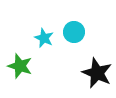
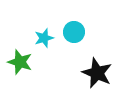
cyan star: rotated 30 degrees clockwise
green star: moved 4 px up
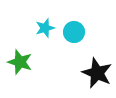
cyan star: moved 1 px right, 10 px up
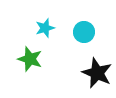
cyan circle: moved 10 px right
green star: moved 10 px right, 3 px up
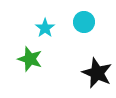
cyan star: rotated 18 degrees counterclockwise
cyan circle: moved 10 px up
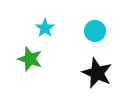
cyan circle: moved 11 px right, 9 px down
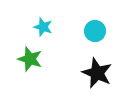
cyan star: moved 2 px left, 1 px up; rotated 18 degrees counterclockwise
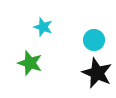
cyan circle: moved 1 px left, 9 px down
green star: moved 4 px down
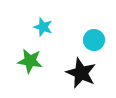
green star: moved 2 px up; rotated 10 degrees counterclockwise
black star: moved 16 px left
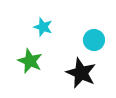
green star: rotated 15 degrees clockwise
